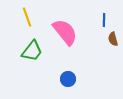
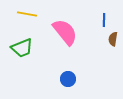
yellow line: moved 3 px up; rotated 60 degrees counterclockwise
brown semicircle: rotated 24 degrees clockwise
green trapezoid: moved 10 px left, 3 px up; rotated 30 degrees clockwise
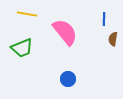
blue line: moved 1 px up
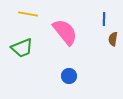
yellow line: moved 1 px right
blue circle: moved 1 px right, 3 px up
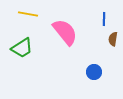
green trapezoid: rotated 10 degrees counterclockwise
blue circle: moved 25 px right, 4 px up
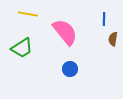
blue circle: moved 24 px left, 3 px up
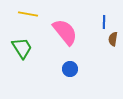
blue line: moved 3 px down
green trapezoid: rotated 90 degrees counterclockwise
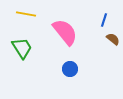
yellow line: moved 2 px left
blue line: moved 2 px up; rotated 16 degrees clockwise
brown semicircle: rotated 120 degrees clockwise
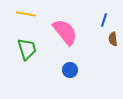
brown semicircle: rotated 136 degrees counterclockwise
green trapezoid: moved 5 px right, 1 px down; rotated 15 degrees clockwise
blue circle: moved 1 px down
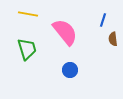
yellow line: moved 2 px right
blue line: moved 1 px left
